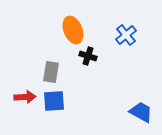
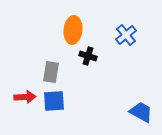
orange ellipse: rotated 28 degrees clockwise
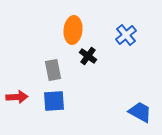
black cross: rotated 18 degrees clockwise
gray rectangle: moved 2 px right, 2 px up; rotated 20 degrees counterclockwise
red arrow: moved 8 px left
blue trapezoid: moved 1 px left
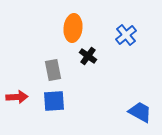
orange ellipse: moved 2 px up
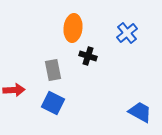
blue cross: moved 1 px right, 2 px up
black cross: rotated 18 degrees counterclockwise
red arrow: moved 3 px left, 7 px up
blue square: moved 1 px left, 2 px down; rotated 30 degrees clockwise
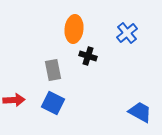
orange ellipse: moved 1 px right, 1 px down
red arrow: moved 10 px down
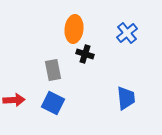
black cross: moved 3 px left, 2 px up
blue trapezoid: moved 14 px left, 14 px up; rotated 55 degrees clockwise
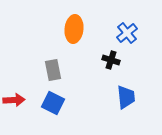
black cross: moved 26 px right, 6 px down
blue trapezoid: moved 1 px up
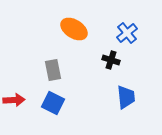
orange ellipse: rotated 64 degrees counterclockwise
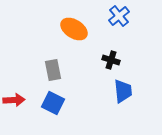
blue cross: moved 8 px left, 17 px up
blue trapezoid: moved 3 px left, 6 px up
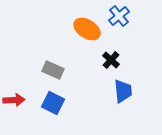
orange ellipse: moved 13 px right
black cross: rotated 24 degrees clockwise
gray rectangle: rotated 55 degrees counterclockwise
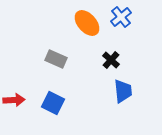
blue cross: moved 2 px right, 1 px down
orange ellipse: moved 6 px up; rotated 16 degrees clockwise
gray rectangle: moved 3 px right, 11 px up
